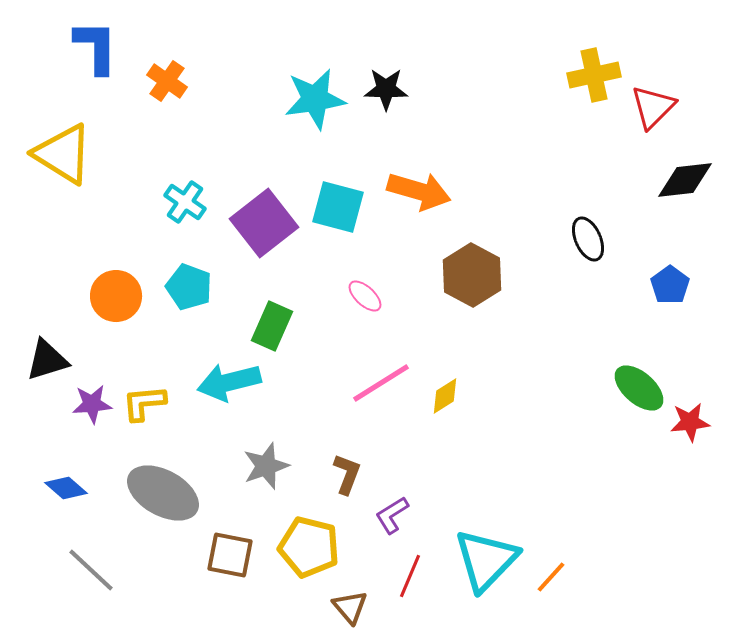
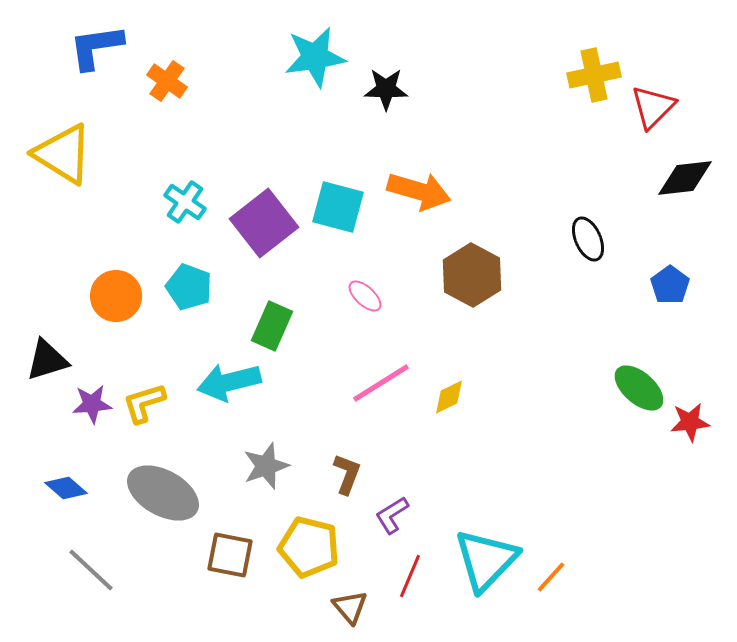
blue L-shape: rotated 98 degrees counterclockwise
cyan star: moved 42 px up
black diamond: moved 2 px up
yellow diamond: moved 4 px right, 1 px down; rotated 6 degrees clockwise
yellow L-shape: rotated 12 degrees counterclockwise
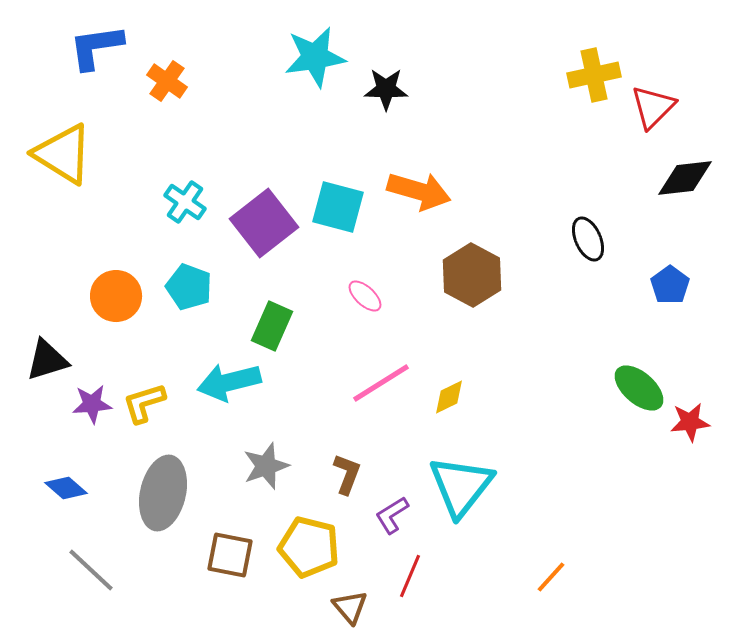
gray ellipse: rotated 74 degrees clockwise
cyan triangle: moved 25 px left, 74 px up; rotated 6 degrees counterclockwise
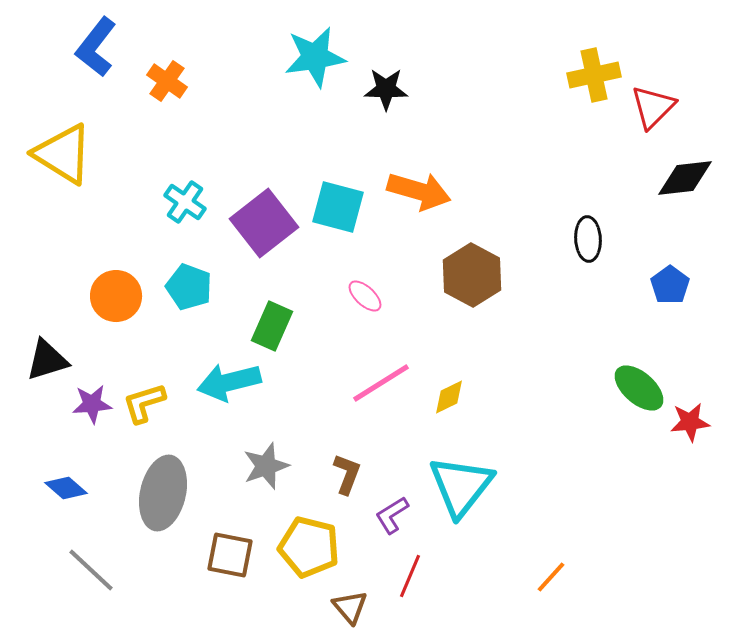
blue L-shape: rotated 44 degrees counterclockwise
black ellipse: rotated 21 degrees clockwise
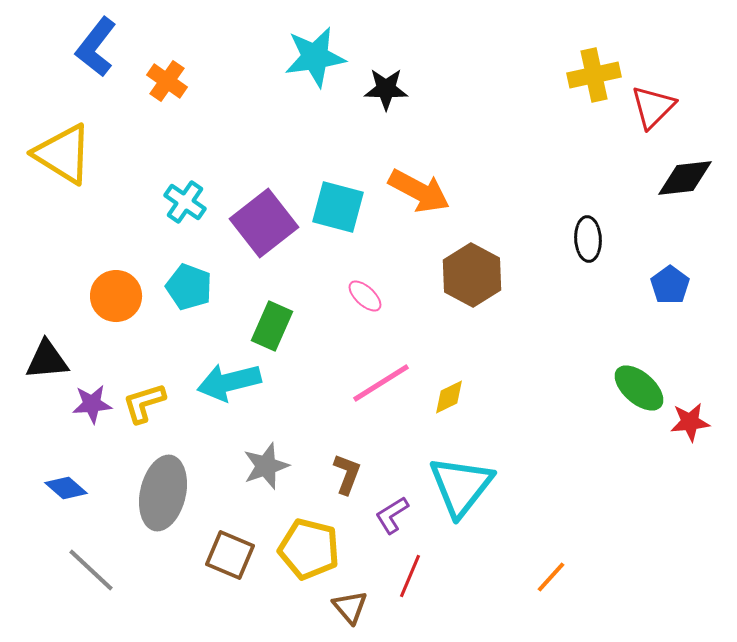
orange arrow: rotated 12 degrees clockwise
black triangle: rotated 12 degrees clockwise
yellow pentagon: moved 2 px down
brown square: rotated 12 degrees clockwise
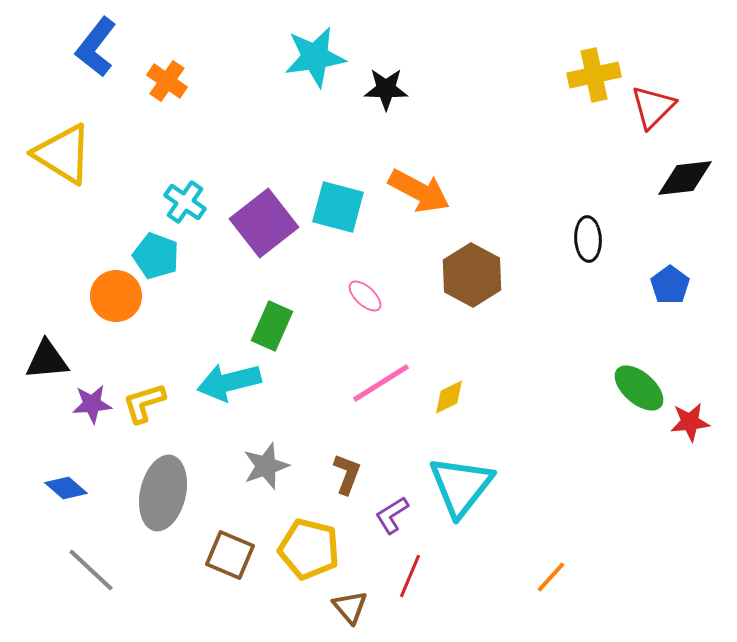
cyan pentagon: moved 33 px left, 31 px up
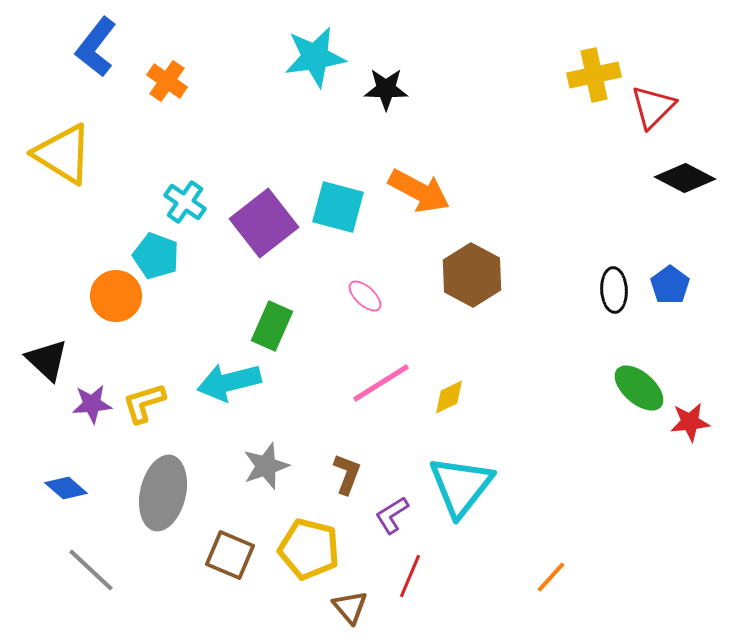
black diamond: rotated 34 degrees clockwise
black ellipse: moved 26 px right, 51 px down
black triangle: rotated 48 degrees clockwise
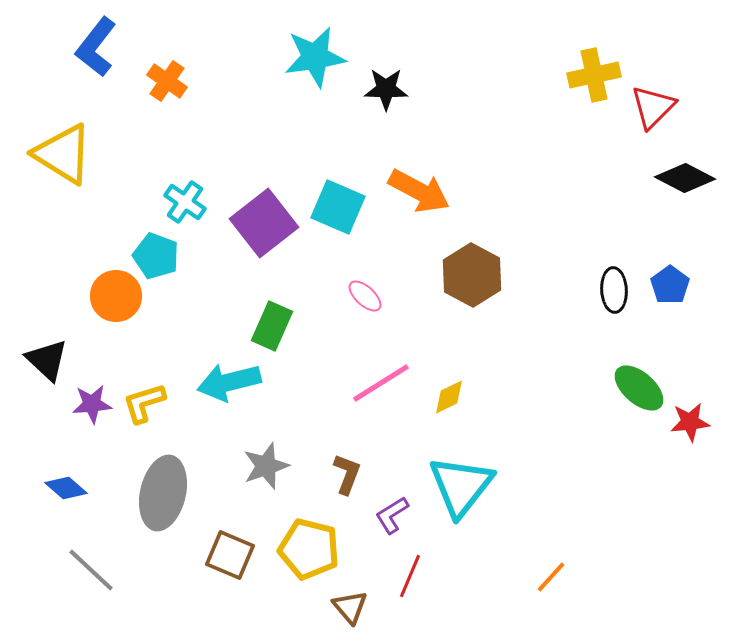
cyan square: rotated 8 degrees clockwise
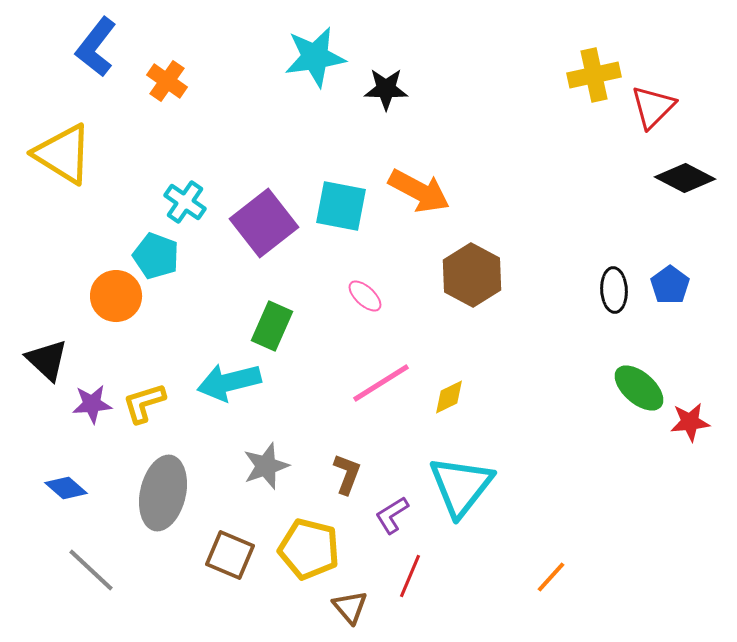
cyan square: moved 3 px right, 1 px up; rotated 12 degrees counterclockwise
